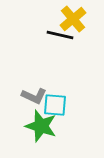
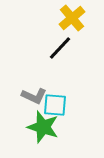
yellow cross: moved 1 px left, 1 px up
black line: moved 13 px down; rotated 60 degrees counterclockwise
green star: moved 2 px right, 1 px down
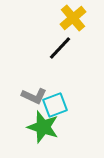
yellow cross: moved 1 px right
cyan square: rotated 25 degrees counterclockwise
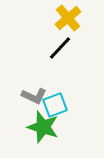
yellow cross: moved 5 px left
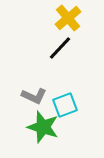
cyan square: moved 10 px right
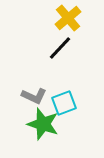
cyan square: moved 1 px left, 2 px up
green star: moved 3 px up
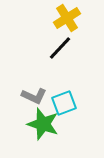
yellow cross: moved 1 px left; rotated 8 degrees clockwise
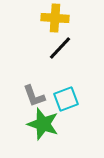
yellow cross: moved 12 px left; rotated 36 degrees clockwise
gray L-shape: rotated 45 degrees clockwise
cyan square: moved 2 px right, 4 px up
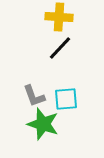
yellow cross: moved 4 px right, 1 px up
cyan square: rotated 15 degrees clockwise
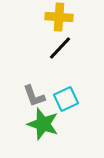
cyan square: rotated 20 degrees counterclockwise
